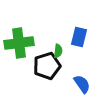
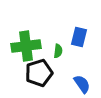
green cross: moved 7 px right, 3 px down
black pentagon: moved 8 px left, 7 px down
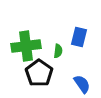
black pentagon: rotated 20 degrees counterclockwise
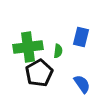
blue rectangle: moved 2 px right
green cross: moved 2 px right, 1 px down
black pentagon: rotated 8 degrees clockwise
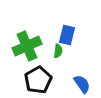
blue rectangle: moved 14 px left, 2 px up
green cross: moved 1 px left, 1 px up; rotated 16 degrees counterclockwise
black pentagon: moved 1 px left, 7 px down
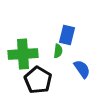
green cross: moved 4 px left, 8 px down; rotated 20 degrees clockwise
black pentagon: rotated 12 degrees counterclockwise
blue semicircle: moved 15 px up
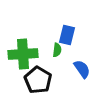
green semicircle: moved 1 px left, 1 px up
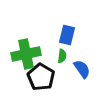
green semicircle: moved 5 px right, 6 px down
green cross: moved 3 px right; rotated 8 degrees counterclockwise
black pentagon: moved 3 px right, 3 px up
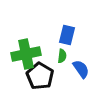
blue semicircle: moved 1 px left
black pentagon: moved 1 px left, 1 px up
